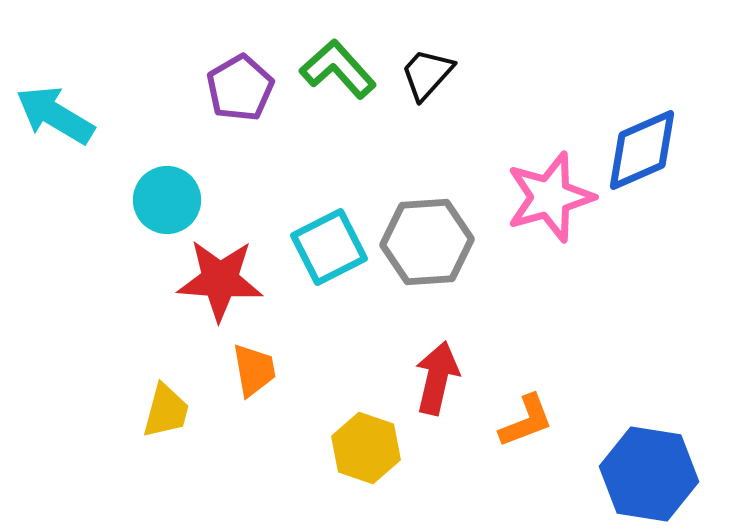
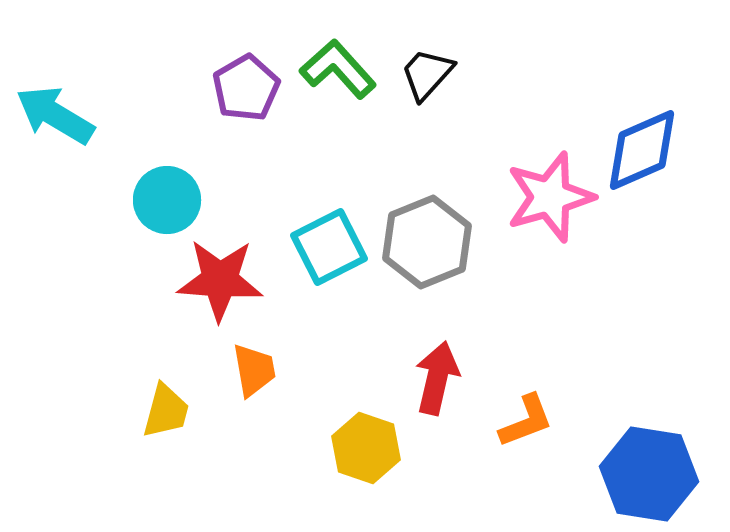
purple pentagon: moved 6 px right
gray hexagon: rotated 18 degrees counterclockwise
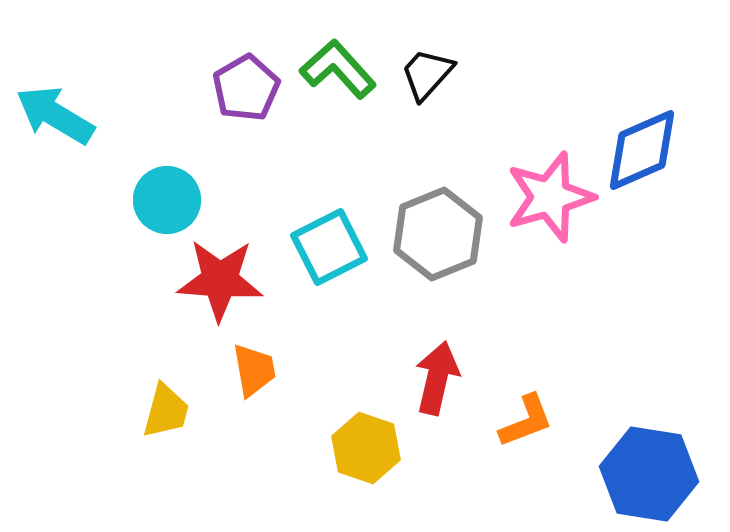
gray hexagon: moved 11 px right, 8 px up
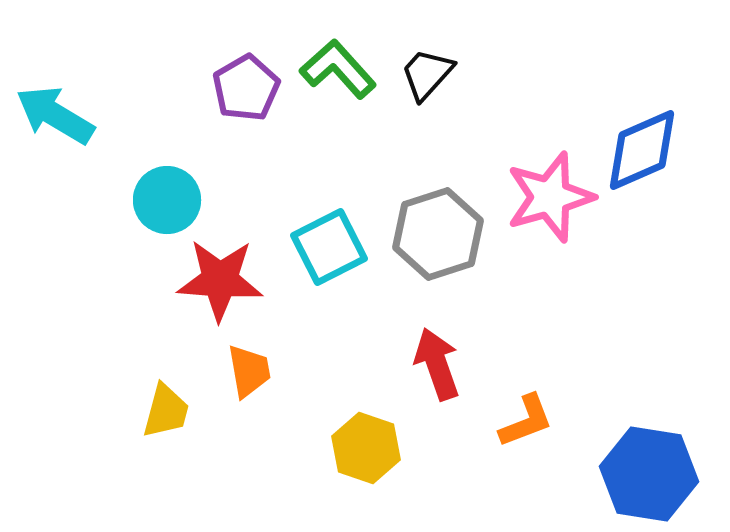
gray hexagon: rotated 4 degrees clockwise
orange trapezoid: moved 5 px left, 1 px down
red arrow: moved 14 px up; rotated 32 degrees counterclockwise
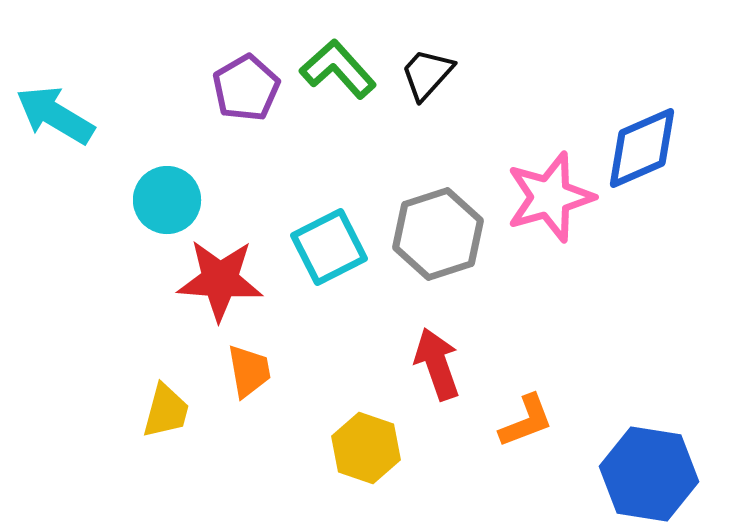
blue diamond: moved 2 px up
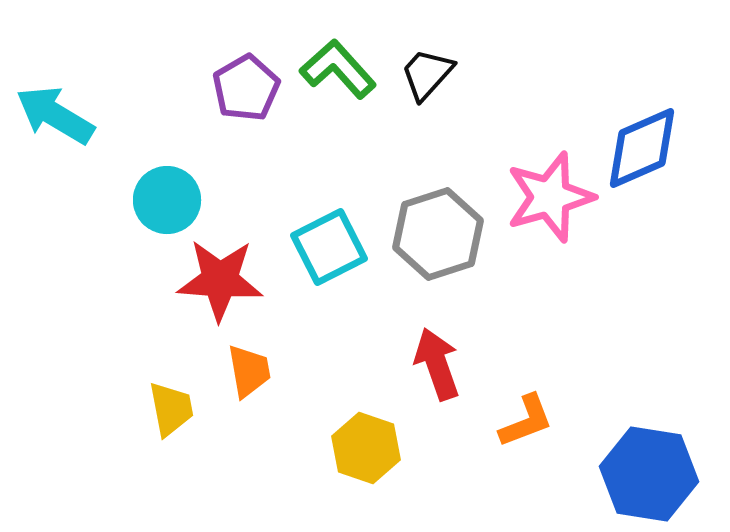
yellow trapezoid: moved 5 px right, 2 px up; rotated 26 degrees counterclockwise
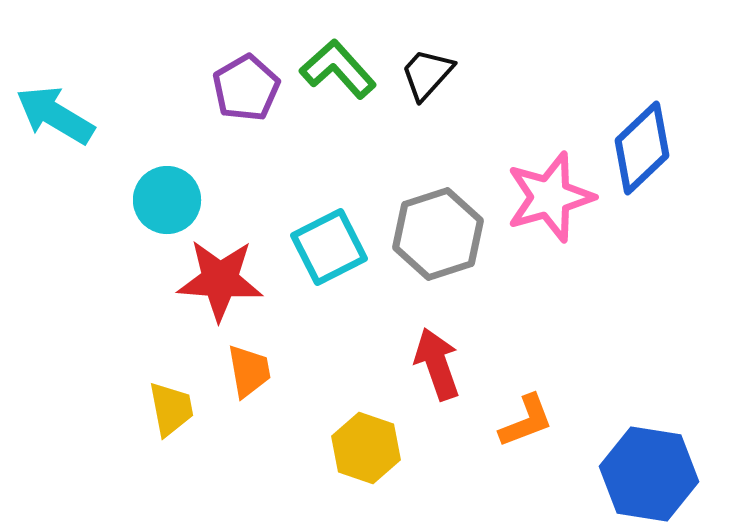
blue diamond: rotated 20 degrees counterclockwise
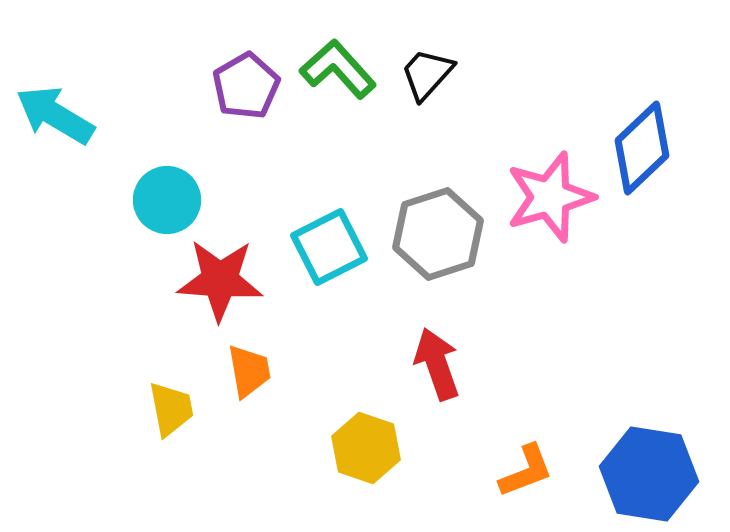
purple pentagon: moved 2 px up
orange L-shape: moved 50 px down
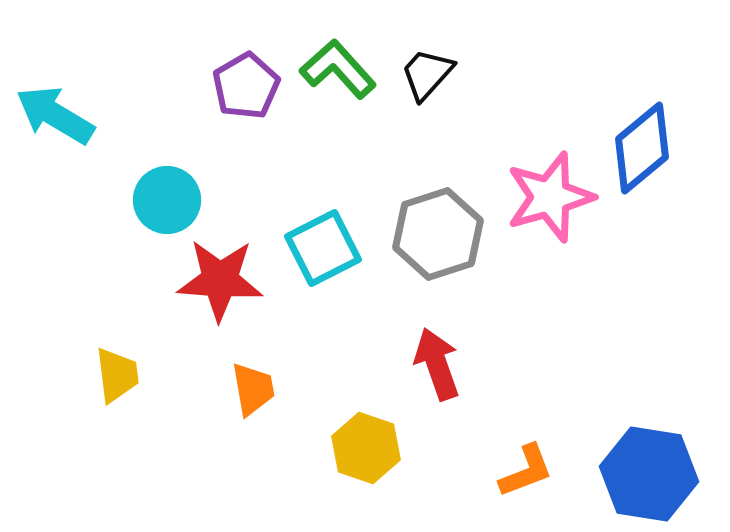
blue diamond: rotated 4 degrees clockwise
cyan square: moved 6 px left, 1 px down
orange trapezoid: moved 4 px right, 18 px down
yellow trapezoid: moved 54 px left, 34 px up; rotated 4 degrees clockwise
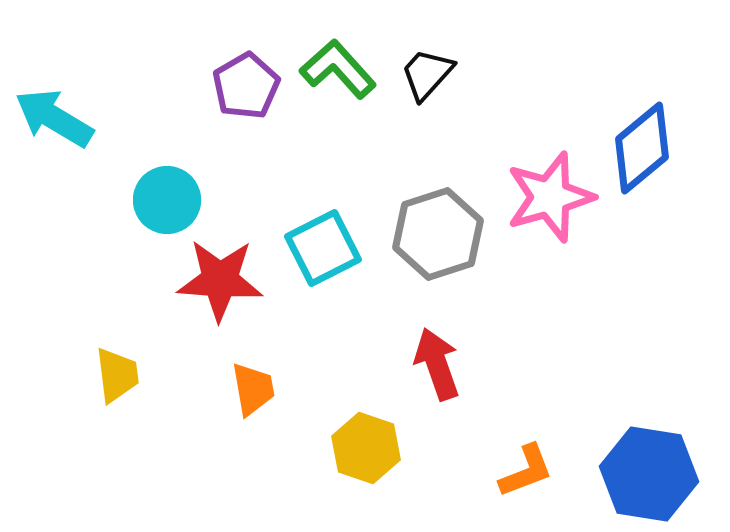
cyan arrow: moved 1 px left, 3 px down
